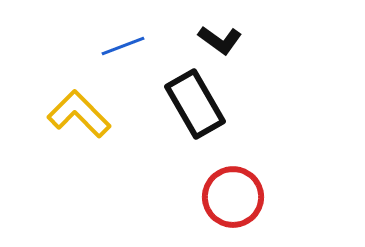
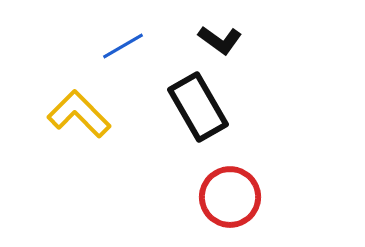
blue line: rotated 9 degrees counterclockwise
black rectangle: moved 3 px right, 3 px down
red circle: moved 3 px left
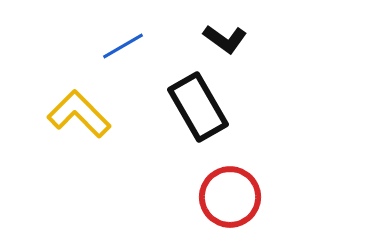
black L-shape: moved 5 px right, 1 px up
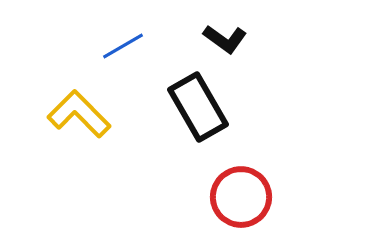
red circle: moved 11 px right
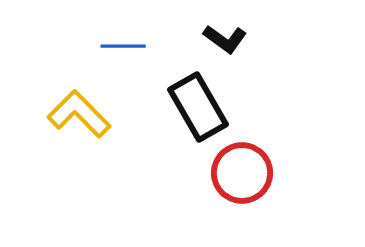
blue line: rotated 30 degrees clockwise
red circle: moved 1 px right, 24 px up
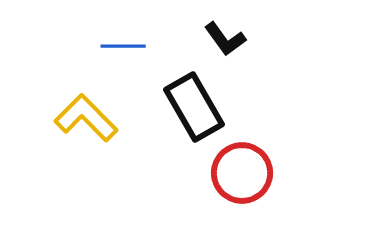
black L-shape: rotated 18 degrees clockwise
black rectangle: moved 4 px left
yellow L-shape: moved 7 px right, 4 px down
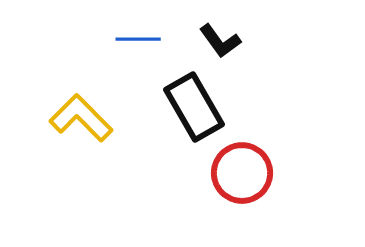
black L-shape: moved 5 px left, 2 px down
blue line: moved 15 px right, 7 px up
yellow L-shape: moved 5 px left
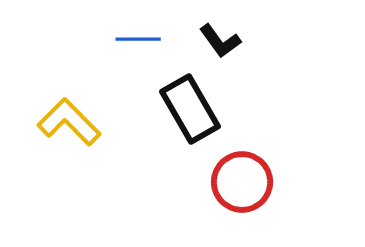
black rectangle: moved 4 px left, 2 px down
yellow L-shape: moved 12 px left, 4 px down
red circle: moved 9 px down
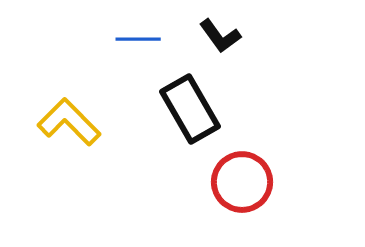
black L-shape: moved 5 px up
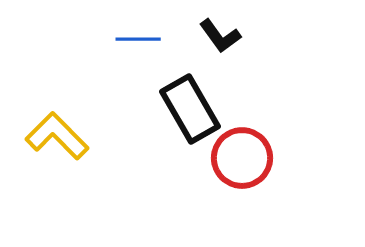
yellow L-shape: moved 12 px left, 14 px down
red circle: moved 24 px up
